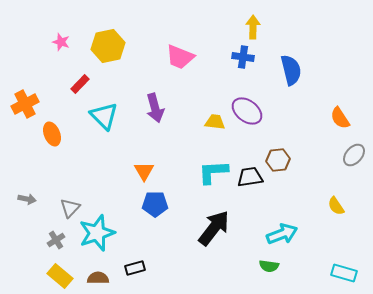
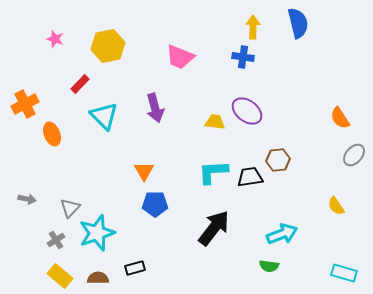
pink star: moved 6 px left, 3 px up
blue semicircle: moved 7 px right, 47 px up
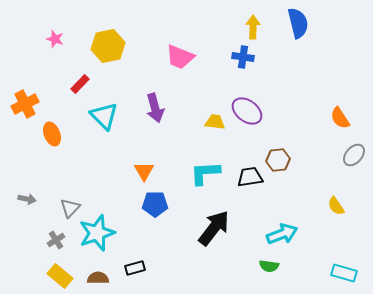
cyan L-shape: moved 8 px left, 1 px down
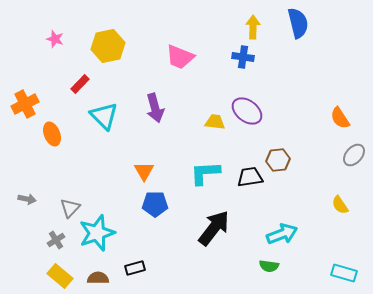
yellow semicircle: moved 4 px right, 1 px up
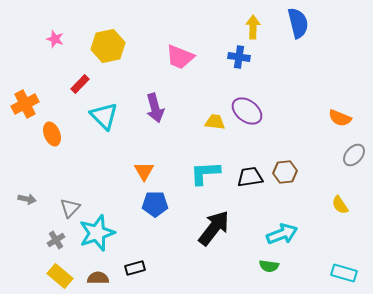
blue cross: moved 4 px left
orange semicircle: rotated 35 degrees counterclockwise
brown hexagon: moved 7 px right, 12 px down
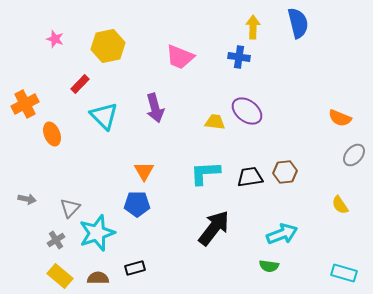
blue pentagon: moved 18 px left
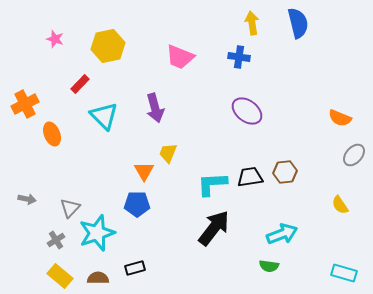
yellow arrow: moved 1 px left, 4 px up; rotated 10 degrees counterclockwise
yellow trapezoid: moved 47 px left, 31 px down; rotated 75 degrees counterclockwise
cyan L-shape: moved 7 px right, 11 px down
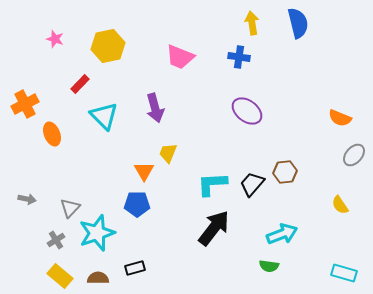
black trapezoid: moved 2 px right, 7 px down; rotated 40 degrees counterclockwise
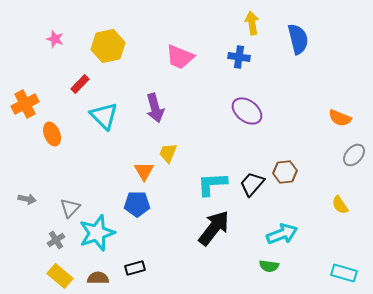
blue semicircle: moved 16 px down
